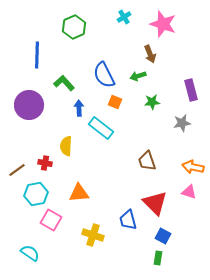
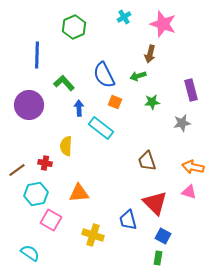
brown arrow: rotated 36 degrees clockwise
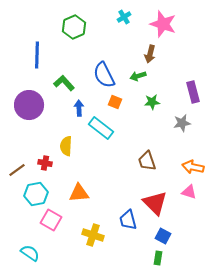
purple rectangle: moved 2 px right, 2 px down
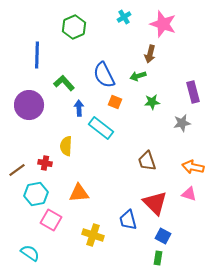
pink triangle: moved 2 px down
